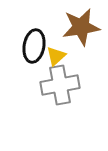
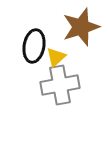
brown star: rotated 9 degrees counterclockwise
yellow triangle: moved 1 px down
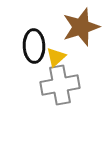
black ellipse: rotated 12 degrees counterclockwise
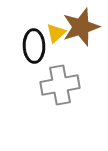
yellow triangle: moved 24 px up
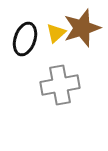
brown star: moved 1 px right, 1 px down
black ellipse: moved 9 px left, 7 px up; rotated 20 degrees clockwise
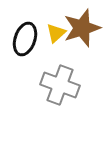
gray cross: rotated 30 degrees clockwise
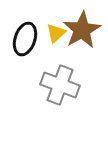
brown star: moved 2 px down; rotated 12 degrees counterclockwise
